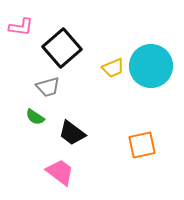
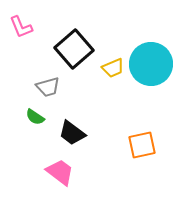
pink L-shape: rotated 60 degrees clockwise
black square: moved 12 px right, 1 px down
cyan circle: moved 2 px up
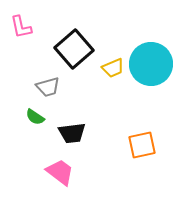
pink L-shape: rotated 10 degrees clockwise
black trapezoid: rotated 44 degrees counterclockwise
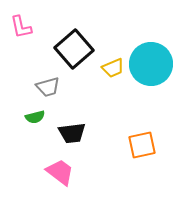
green semicircle: rotated 48 degrees counterclockwise
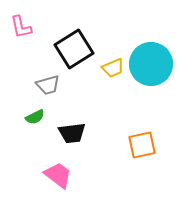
black square: rotated 9 degrees clockwise
gray trapezoid: moved 2 px up
green semicircle: rotated 12 degrees counterclockwise
pink trapezoid: moved 2 px left, 3 px down
